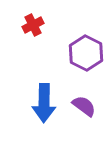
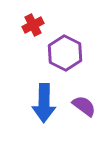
purple hexagon: moved 21 px left
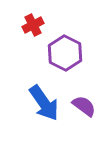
blue arrow: rotated 36 degrees counterclockwise
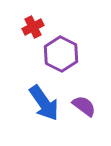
red cross: moved 2 px down
purple hexagon: moved 4 px left, 1 px down
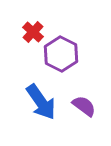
red cross: moved 5 px down; rotated 20 degrees counterclockwise
blue arrow: moved 3 px left, 1 px up
